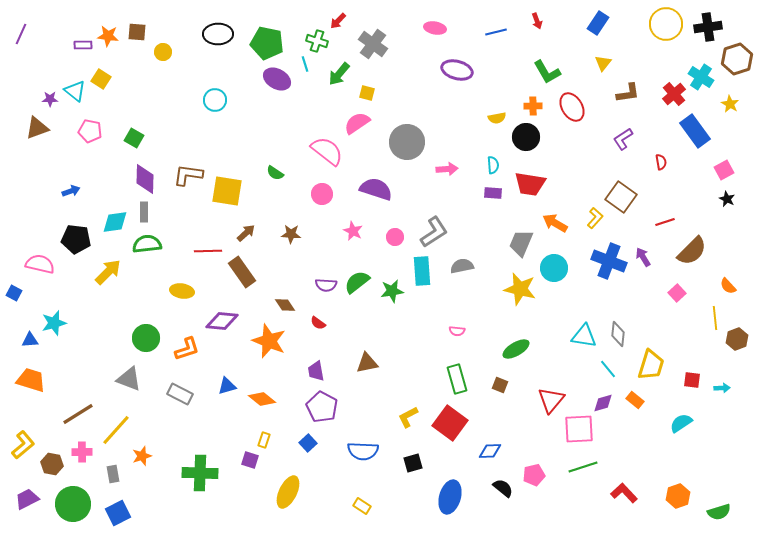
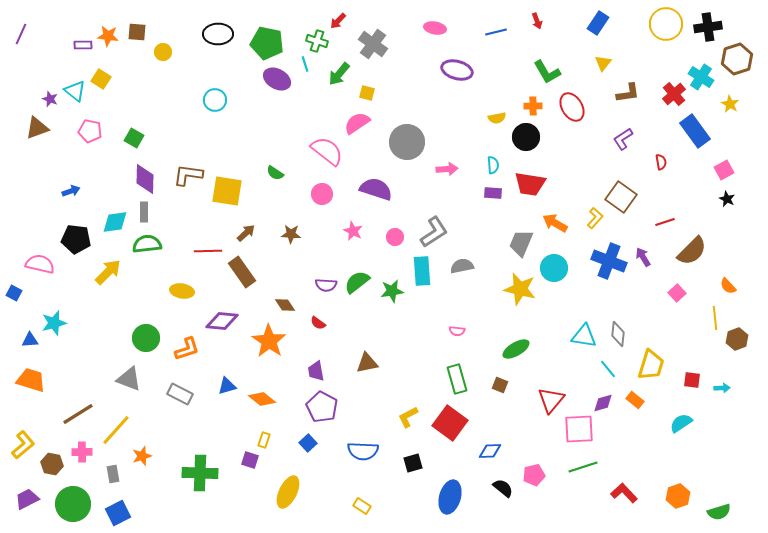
purple star at (50, 99): rotated 21 degrees clockwise
orange star at (269, 341): rotated 12 degrees clockwise
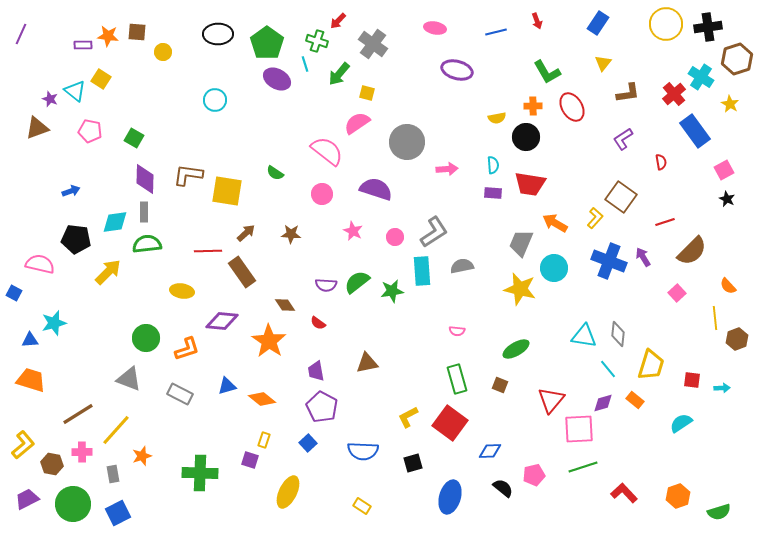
green pentagon at (267, 43): rotated 24 degrees clockwise
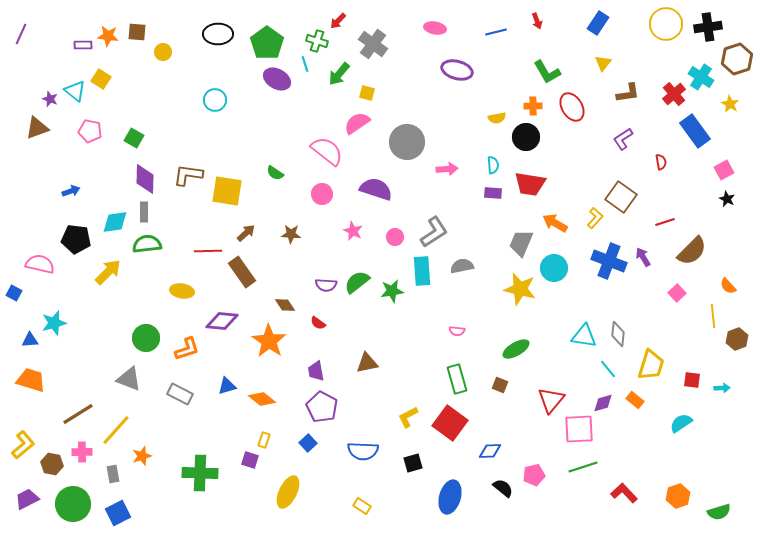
yellow line at (715, 318): moved 2 px left, 2 px up
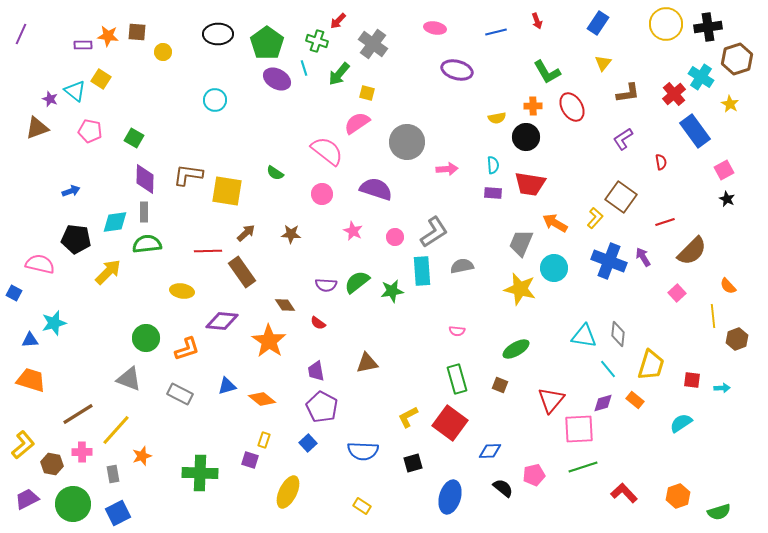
cyan line at (305, 64): moved 1 px left, 4 px down
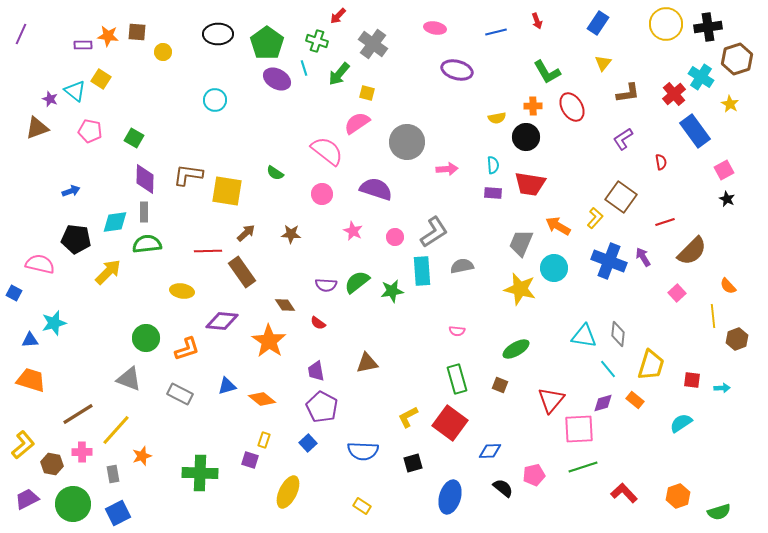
red arrow at (338, 21): moved 5 px up
orange arrow at (555, 223): moved 3 px right, 3 px down
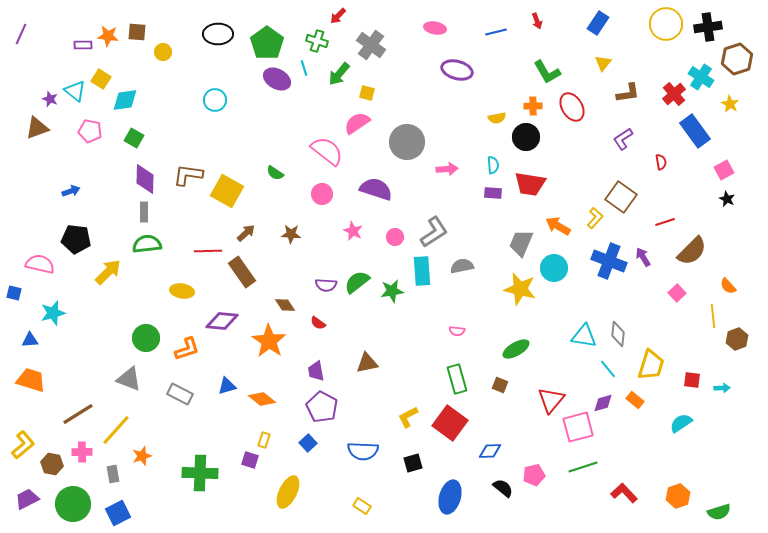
gray cross at (373, 44): moved 2 px left, 1 px down
yellow square at (227, 191): rotated 20 degrees clockwise
cyan diamond at (115, 222): moved 10 px right, 122 px up
blue square at (14, 293): rotated 14 degrees counterclockwise
cyan star at (54, 323): moved 1 px left, 10 px up
pink square at (579, 429): moved 1 px left, 2 px up; rotated 12 degrees counterclockwise
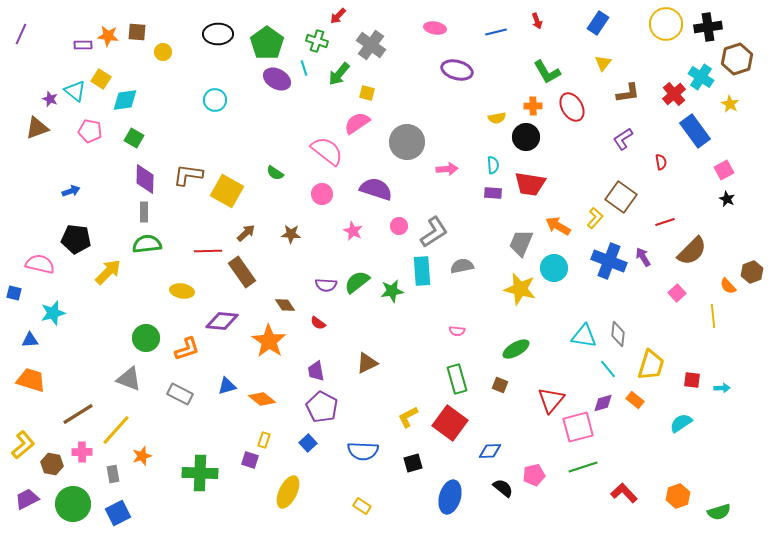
pink circle at (395, 237): moved 4 px right, 11 px up
brown hexagon at (737, 339): moved 15 px right, 67 px up
brown triangle at (367, 363): rotated 15 degrees counterclockwise
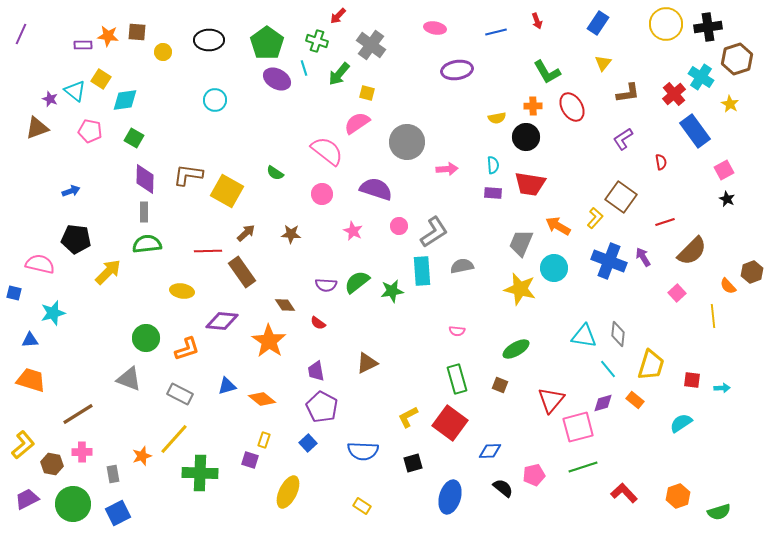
black ellipse at (218, 34): moved 9 px left, 6 px down
purple ellipse at (457, 70): rotated 24 degrees counterclockwise
yellow line at (116, 430): moved 58 px right, 9 px down
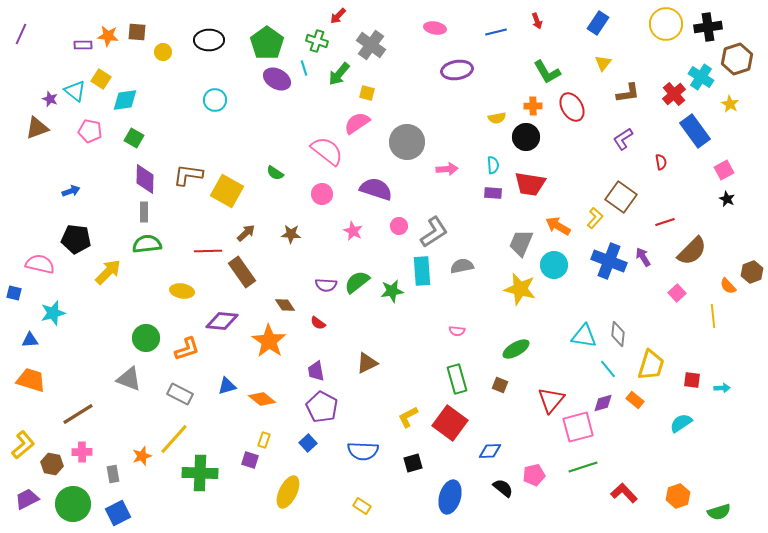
cyan circle at (554, 268): moved 3 px up
